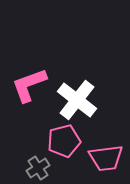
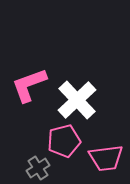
white cross: rotated 9 degrees clockwise
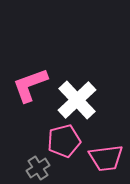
pink L-shape: moved 1 px right
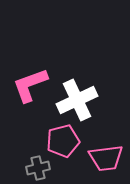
white cross: rotated 18 degrees clockwise
pink pentagon: moved 1 px left
gray cross: rotated 20 degrees clockwise
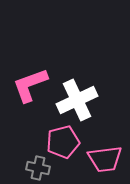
pink pentagon: moved 1 px down
pink trapezoid: moved 1 px left, 1 px down
gray cross: rotated 25 degrees clockwise
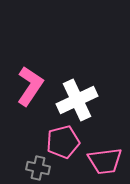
pink L-shape: moved 1 px down; rotated 144 degrees clockwise
pink trapezoid: moved 2 px down
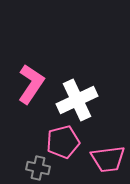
pink L-shape: moved 1 px right, 2 px up
pink trapezoid: moved 3 px right, 2 px up
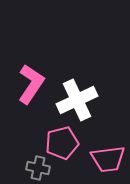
pink pentagon: moved 1 px left, 1 px down
